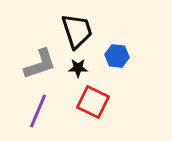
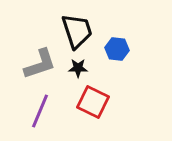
blue hexagon: moved 7 px up
purple line: moved 2 px right
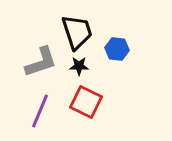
black trapezoid: moved 1 px down
gray L-shape: moved 1 px right, 2 px up
black star: moved 1 px right, 2 px up
red square: moved 7 px left
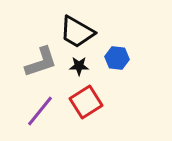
black trapezoid: rotated 138 degrees clockwise
blue hexagon: moved 9 px down
red square: rotated 32 degrees clockwise
purple line: rotated 16 degrees clockwise
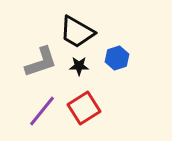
blue hexagon: rotated 25 degrees counterclockwise
red square: moved 2 px left, 6 px down
purple line: moved 2 px right
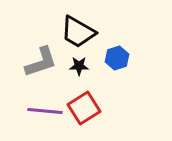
black trapezoid: moved 1 px right
purple line: moved 3 px right; rotated 56 degrees clockwise
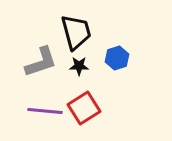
black trapezoid: moved 2 px left; rotated 135 degrees counterclockwise
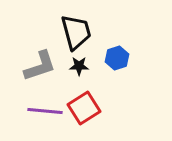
gray L-shape: moved 1 px left, 4 px down
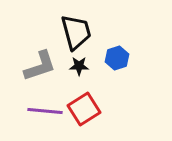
red square: moved 1 px down
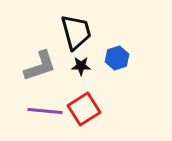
black star: moved 2 px right
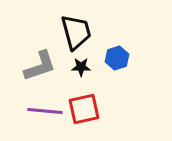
black star: moved 1 px down
red square: rotated 20 degrees clockwise
